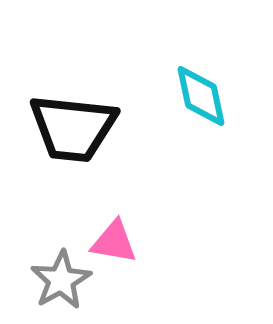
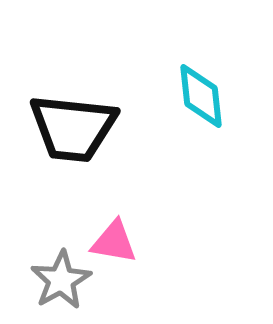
cyan diamond: rotated 6 degrees clockwise
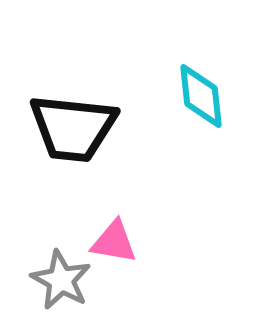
gray star: rotated 14 degrees counterclockwise
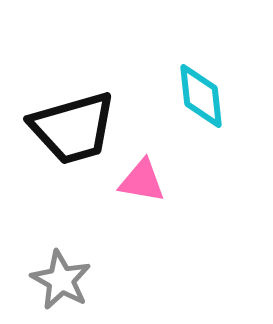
black trapezoid: rotated 22 degrees counterclockwise
pink triangle: moved 28 px right, 61 px up
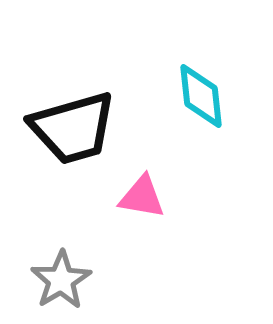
pink triangle: moved 16 px down
gray star: rotated 12 degrees clockwise
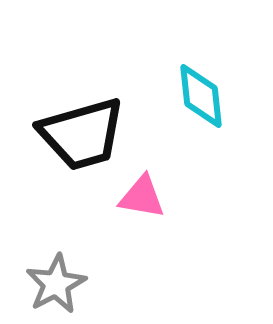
black trapezoid: moved 9 px right, 6 px down
gray star: moved 5 px left, 4 px down; rotated 4 degrees clockwise
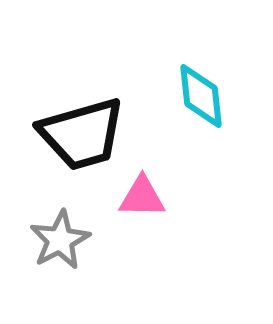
pink triangle: rotated 9 degrees counterclockwise
gray star: moved 4 px right, 44 px up
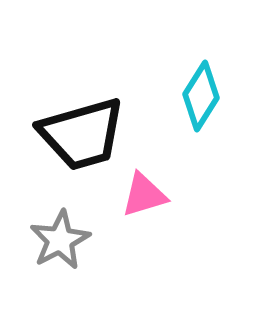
cyan diamond: rotated 38 degrees clockwise
pink triangle: moved 2 px right, 2 px up; rotated 18 degrees counterclockwise
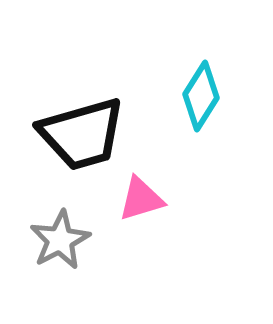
pink triangle: moved 3 px left, 4 px down
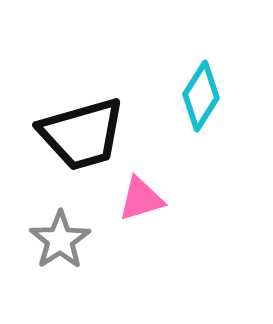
gray star: rotated 6 degrees counterclockwise
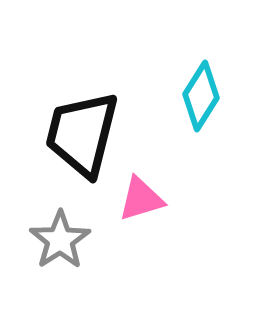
black trapezoid: rotated 120 degrees clockwise
